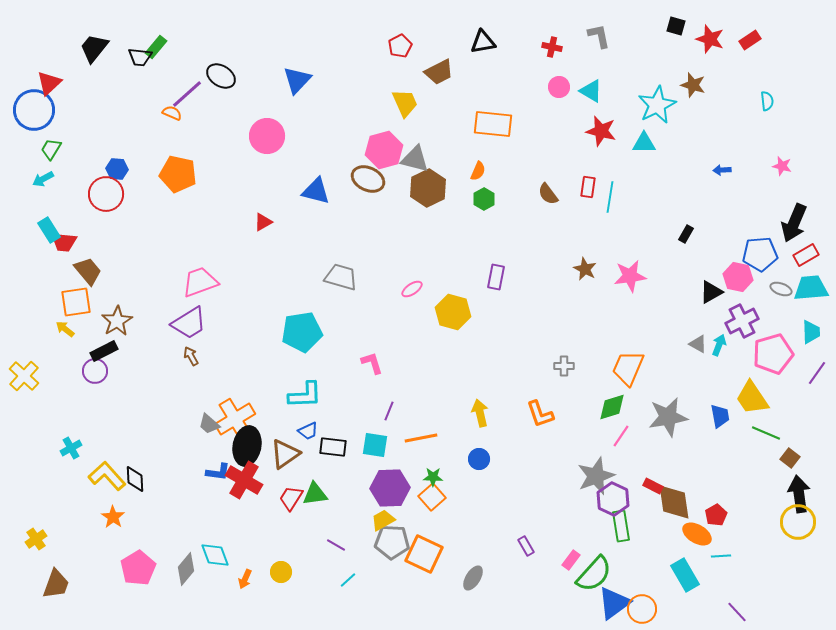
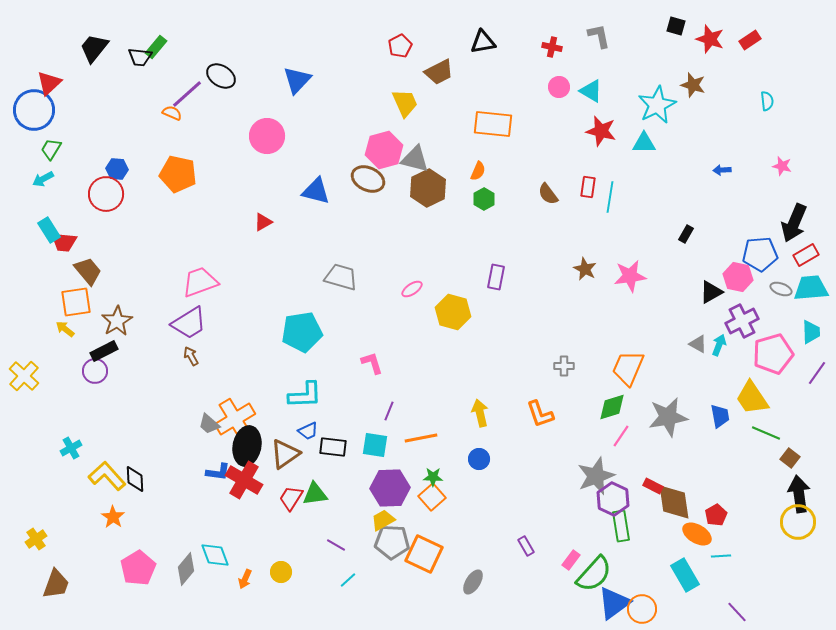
gray ellipse at (473, 578): moved 4 px down
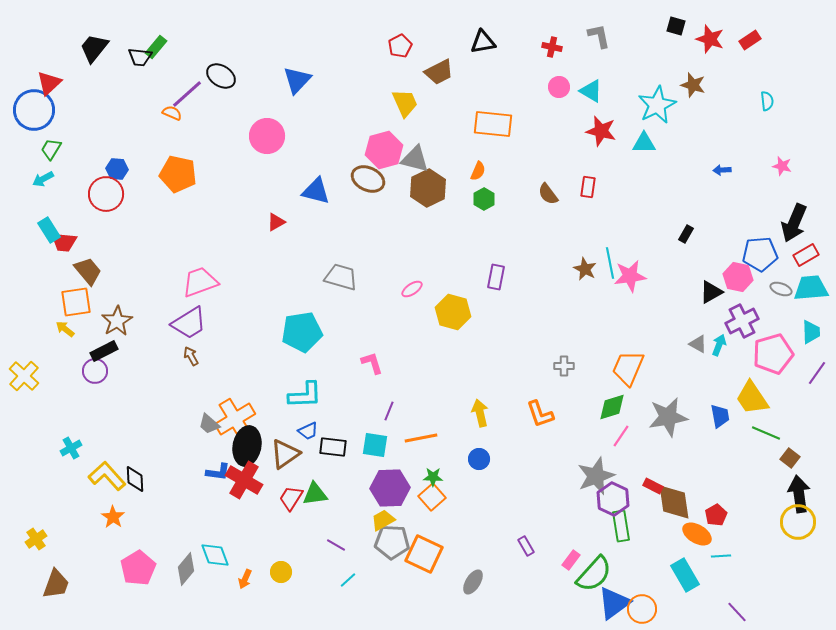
cyan line at (610, 197): moved 66 px down; rotated 20 degrees counterclockwise
red triangle at (263, 222): moved 13 px right
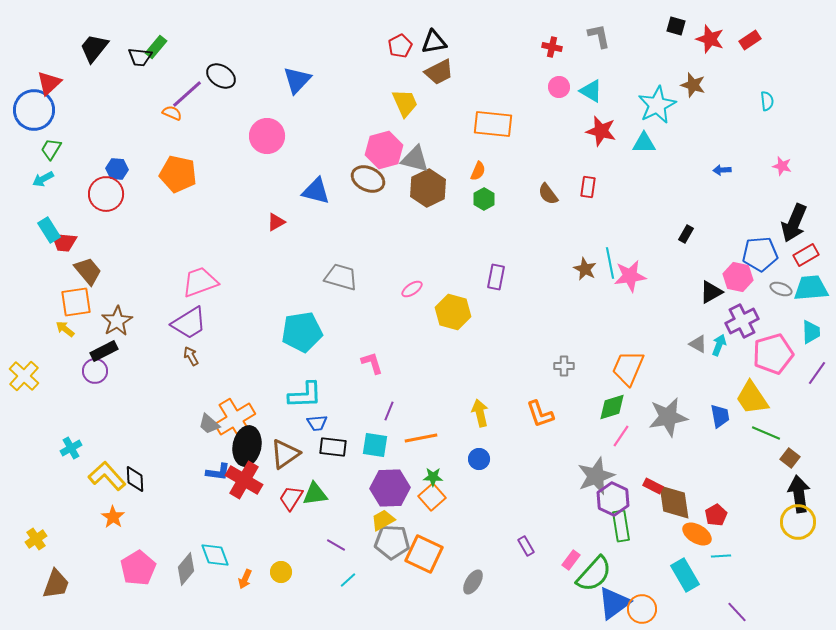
black triangle at (483, 42): moved 49 px left
blue trapezoid at (308, 431): moved 9 px right, 8 px up; rotated 20 degrees clockwise
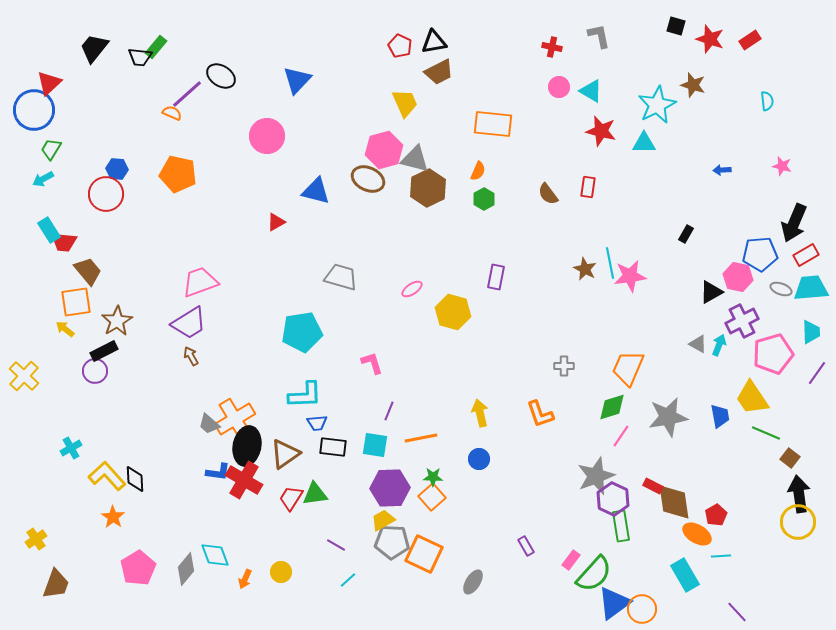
red pentagon at (400, 46): rotated 20 degrees counterclockwise
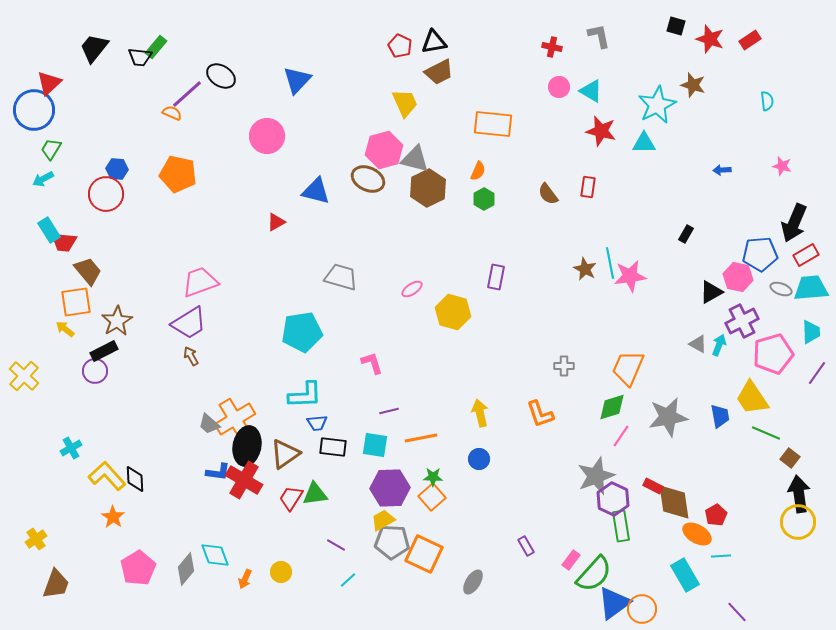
purple line at (389, 411): rotated 54 degrees clockwise
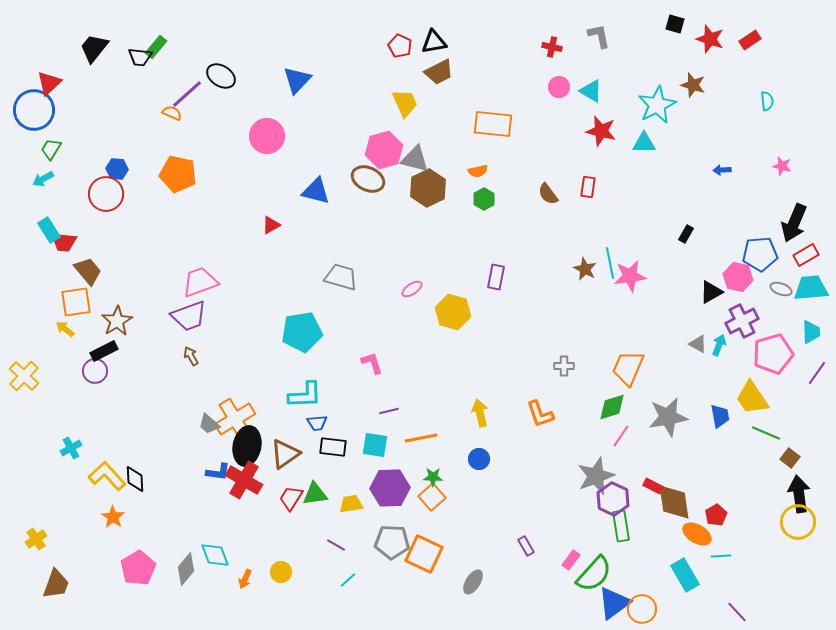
black square at (676, 26): moved 1 px left, 2 px up
orange semicircle at (478, 171): rotated 54 degrees clockwise
red triangle at (276, 222): moved 5 px left, 3 px down
purple trapezoid at (189, 323): moved 7 px up; rotated 12 degrees clockwise
yellow trapezoid at (383, 520): moved 32 px left, 16 px up; rotated 20 degrees clockwise
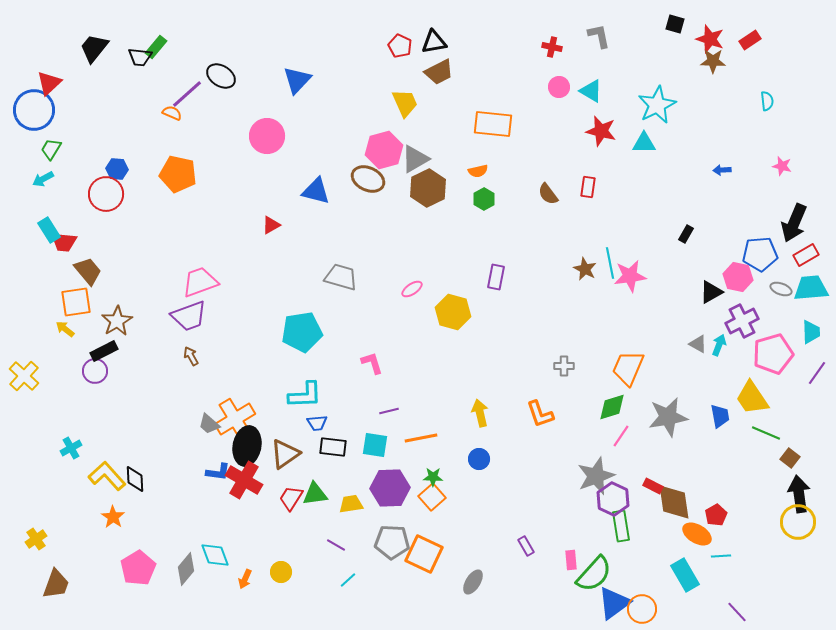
brown star at (693, 85): moved 20 px right, 24 px up; rotated 15 degrees counterclockwise
gray triangle at (415, 159): rotated 44 degrees counterclockwise
pink rectangle at (571, 560): rotated 42 degrees counterclockwise
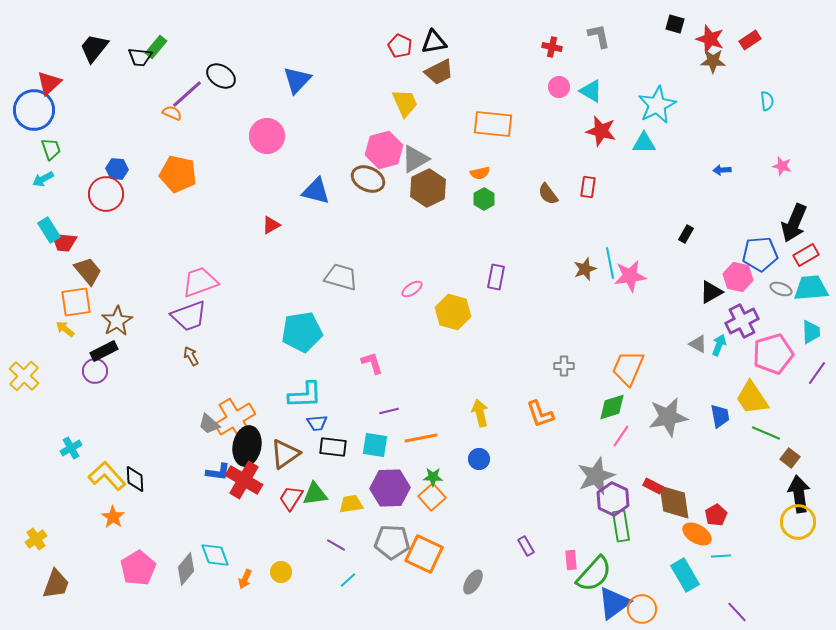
green trapezoid at (51, 149): rotated 130 degrees clockwise
orange semicircle at (478, 171): moved 2 px right, 2 px down
brown star at (585, 269): rotated 25 degrees clockwise
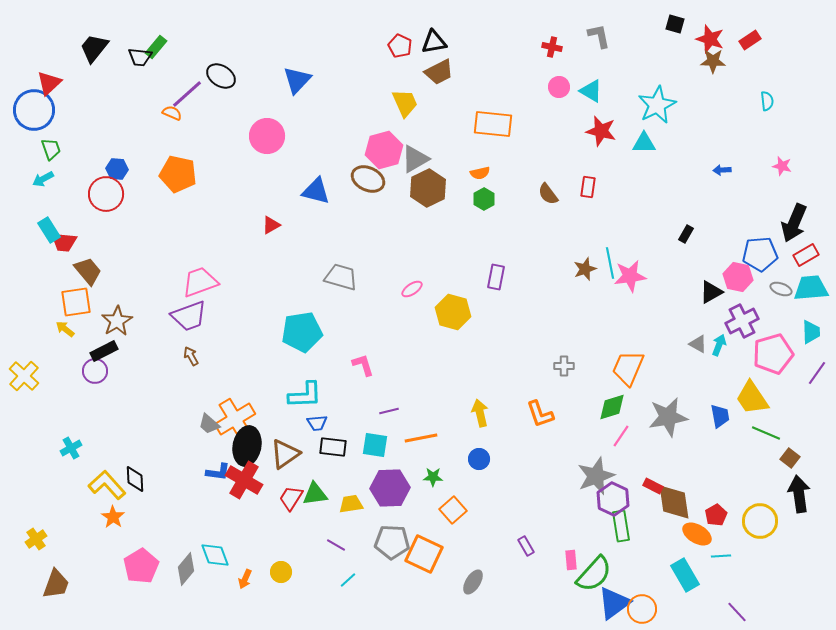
pink L-shape at (372, 363): moved 9 px left, 2 px down
yellow L-shape at (107, 476): moved 9 px down
orange square at (432, 497): moved 21 px right, 13 px down
yellow circle at (798, 522): moved 38 px left, 1 px up
pink pentagon at (138, 568): moved 3 px right, 2 px up
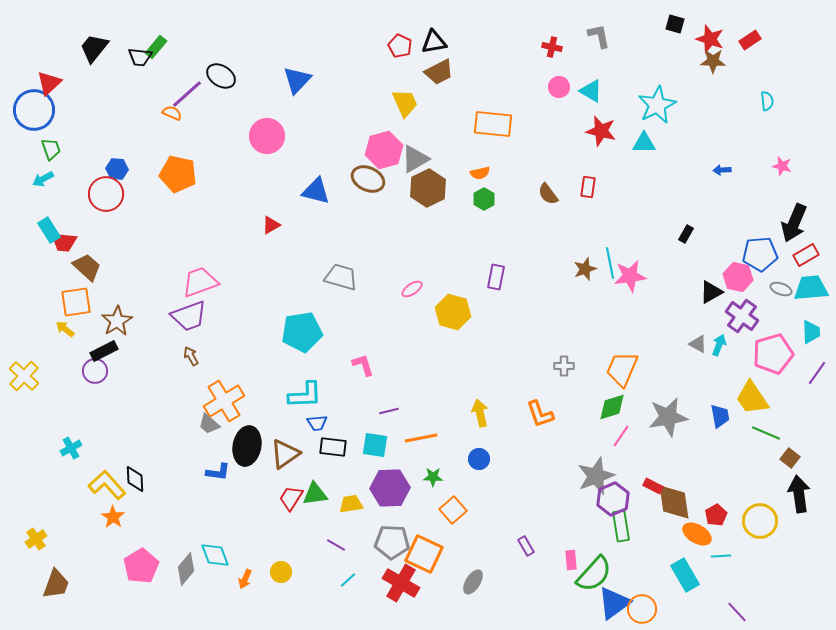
brown trapezoid at (88, 271): moved 1 px left, 4 px up; rotated 8 degrees counterclockwise
purple cross at (742, 321): moved 5 px up; rotated 28 degrees counterclockwise
orange trapezoid at (628, 368): moved 6 px left, 1 px down
orange cross at (235, 419): moved 11 px left, 18 px up
red cross at (244, 480): moved 157 px right, 103 px down
purple hexagon at (613, 499): rotated 12 degrees clockwise
